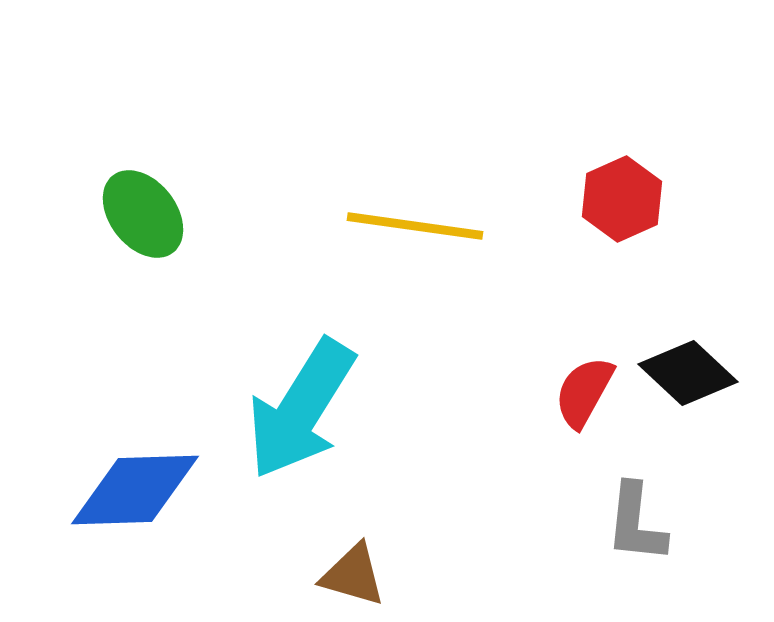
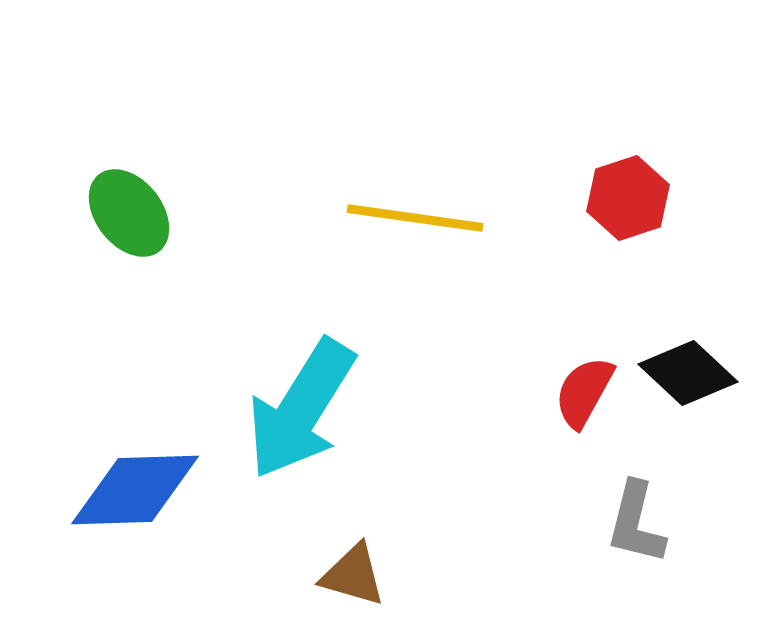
red hexagon: moved 6 px right, 1 px up; rotated 6 degrees clockwise
green ellipse: moved 14 px left, 1 px up
yellow line: moved 8 px up
gray L-shape: rotated 8 degrees clockwise
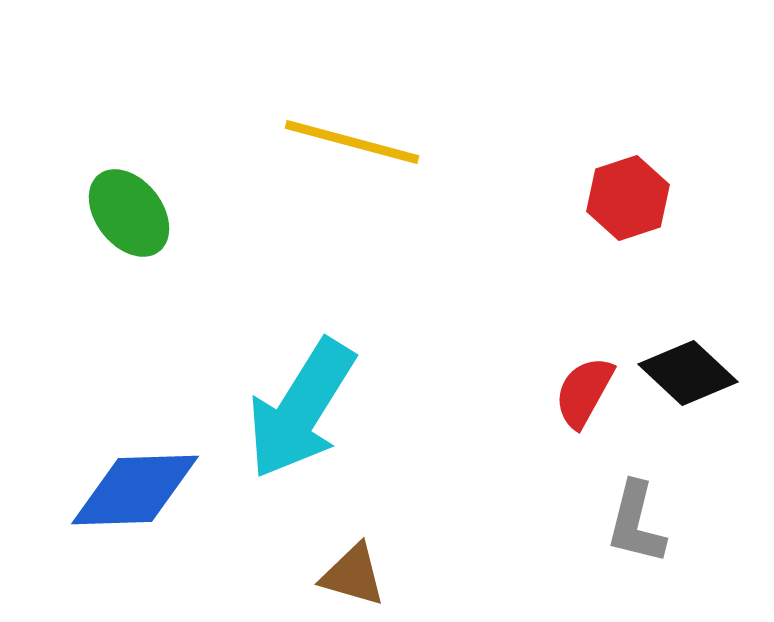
yellow line: moved 63 px left, 76 px up; rotated 7 degrees clockwise
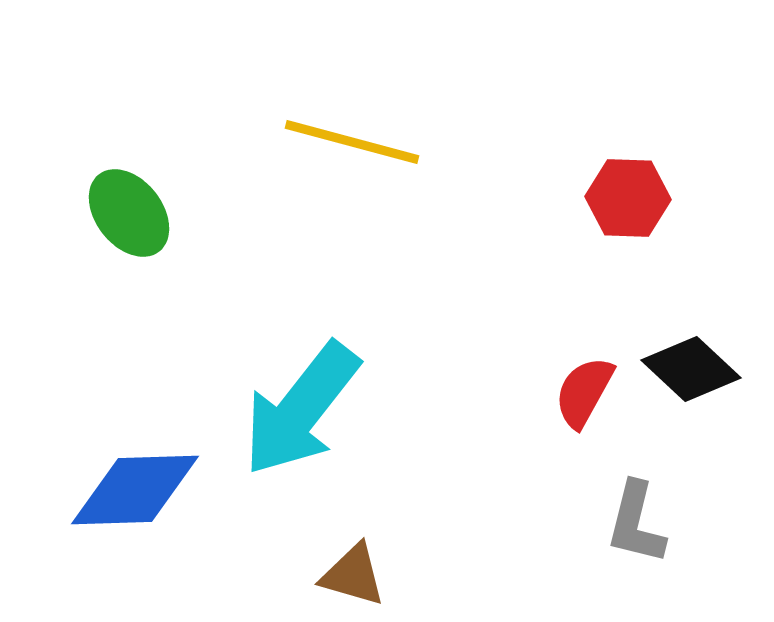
red hexagon: rotated 20 degrees clockwise
black diamond: moved 3 px right, 4 px up
cyan arrow: rotated 6 degrees clockwise
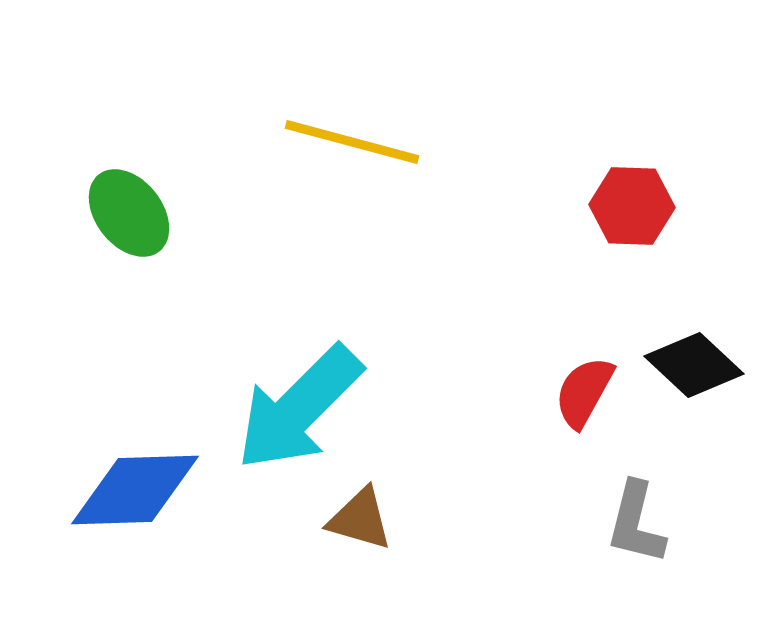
red hexagon: moved 4 px right, 8 px down
black diamond: moved 3 px right, 4 px up
cyan arrow: moved 2 px left, 1 px up; rotated 7 degrees clockwise
brown triangle: moved 7 px right, 56 px up
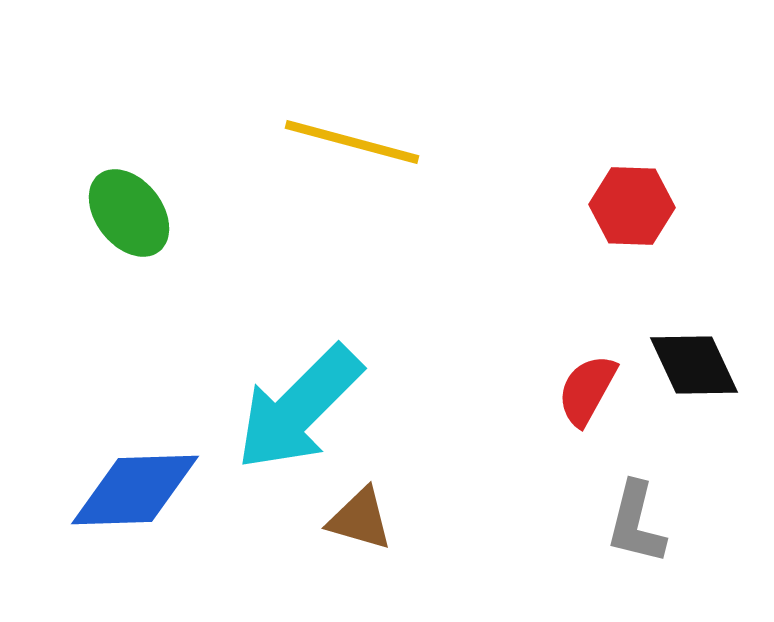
black diamond: rotated 22 degrees clockwise
red semicircle: moved 3 px right, 2 px up
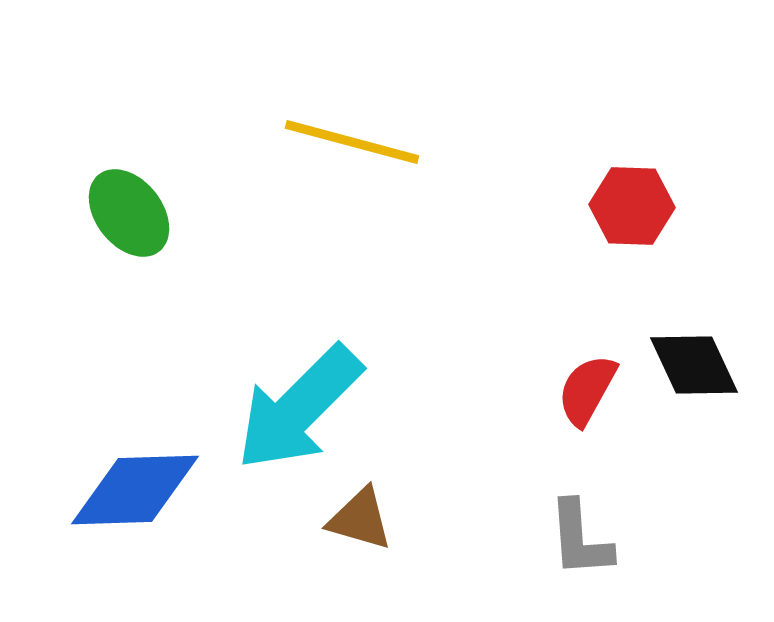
gray L-shape: moved 56 px left, 16 px down; rotated 18 degrees counterclockwise
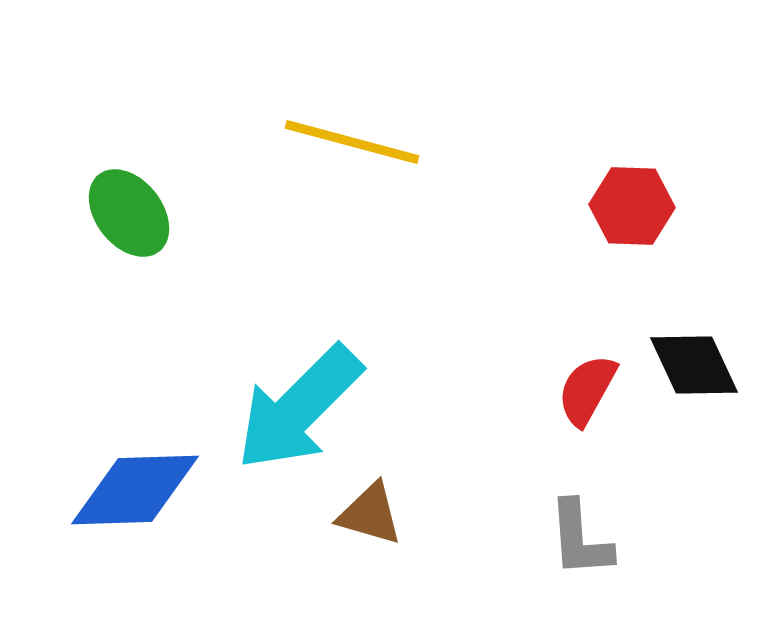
brown triangle: moved 10 px right, 5 px up
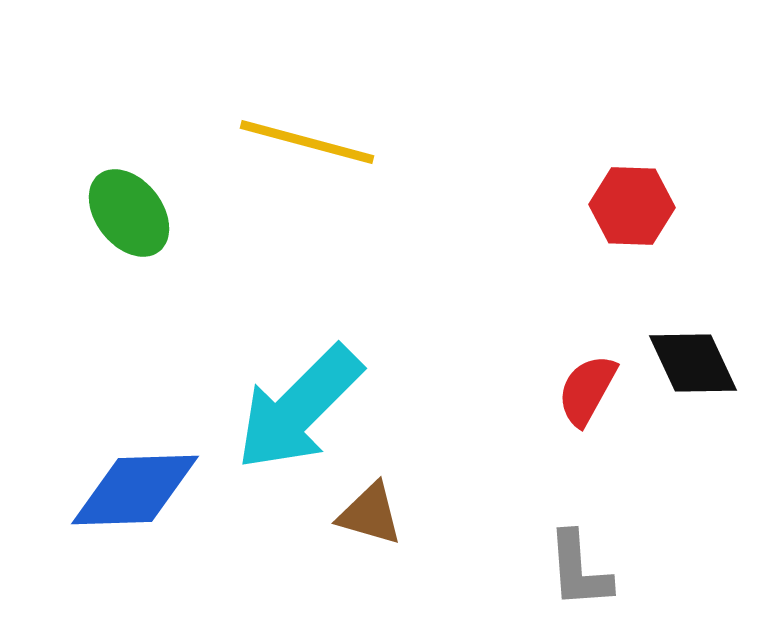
yellow line: moved 45 px left
black diamond: moved 1 px left, 2 px up
gray L-shape: moved 1 px left, 31 px down
